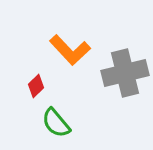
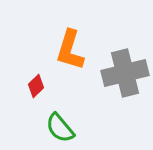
orange L-shape: rotated 60 degrees clockwise
green semicircle: moved 4 px right, 5 px down
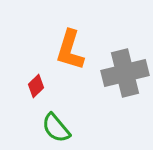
green semicircle: moved 4 px left
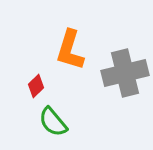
green semicircle: moved 3 px left, 6 px up
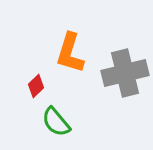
orange L-shape: moved 3 px down
green semicircle: moved 3 px right
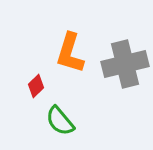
gray cross: moved 9 px up
green semicircle: moved 4 px right, 1 px up
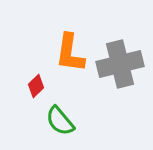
orange L-shape: rotated 9 degrees counterclockwise
gray cross: moved 5 px left
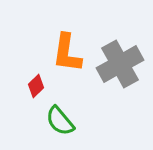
orange L-shape: moved 3 px left
gray cross: rotated 15 degrees counterclockwise
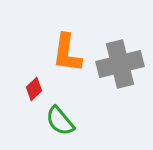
gray cross: rotated 15 degrees clockwise
red diamond: moved 2 px left, 3 px down
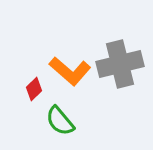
orange L-shape: moved 3 px right, 18 px down; rotated 57 degrees counterclockwise
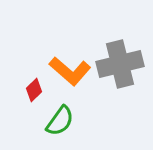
red diamond: moved 1 px down
green semicircle: rotated 104 degrees counterclockwise
